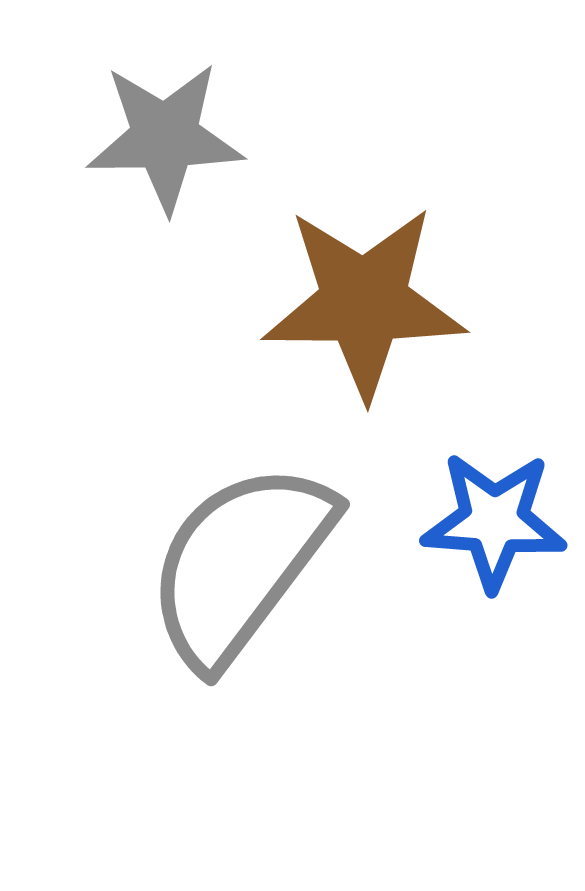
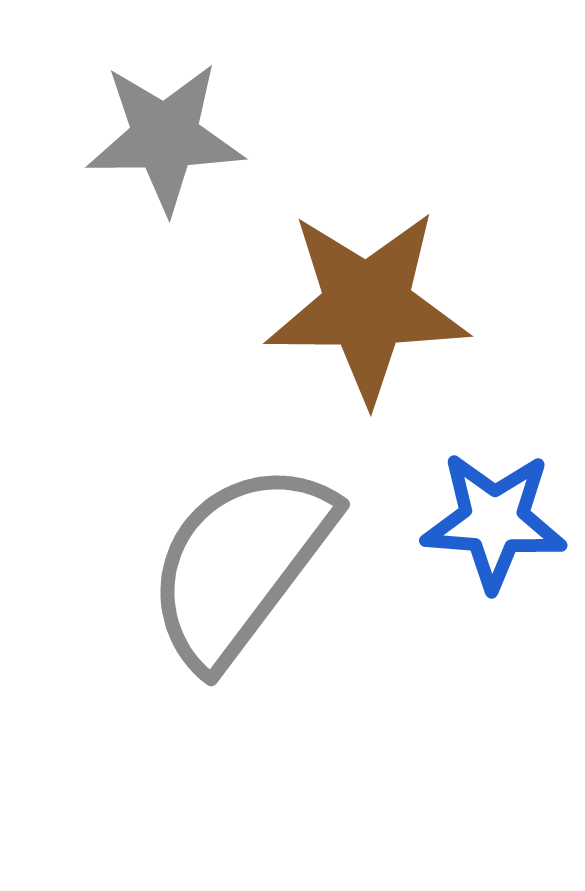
brown star: moved 3 px right, 4 px down
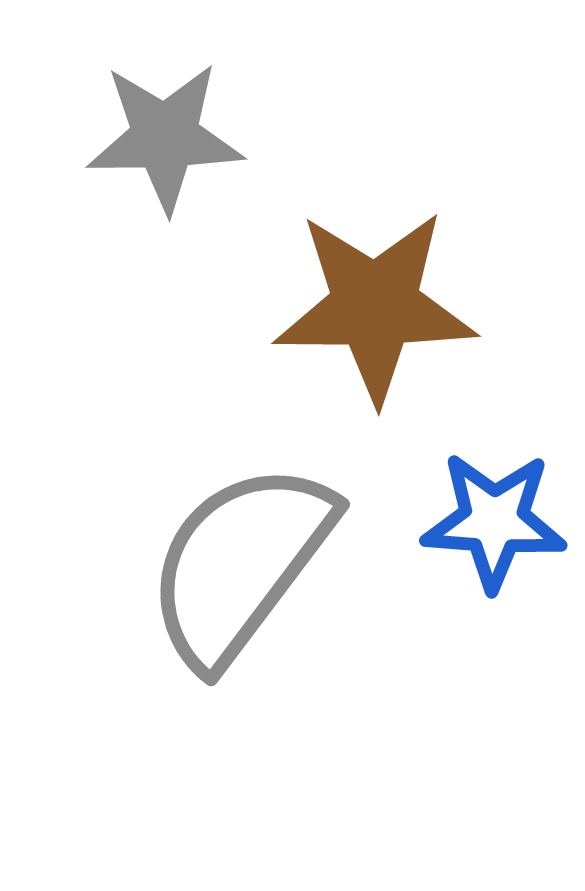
brown star: moved 8 px right
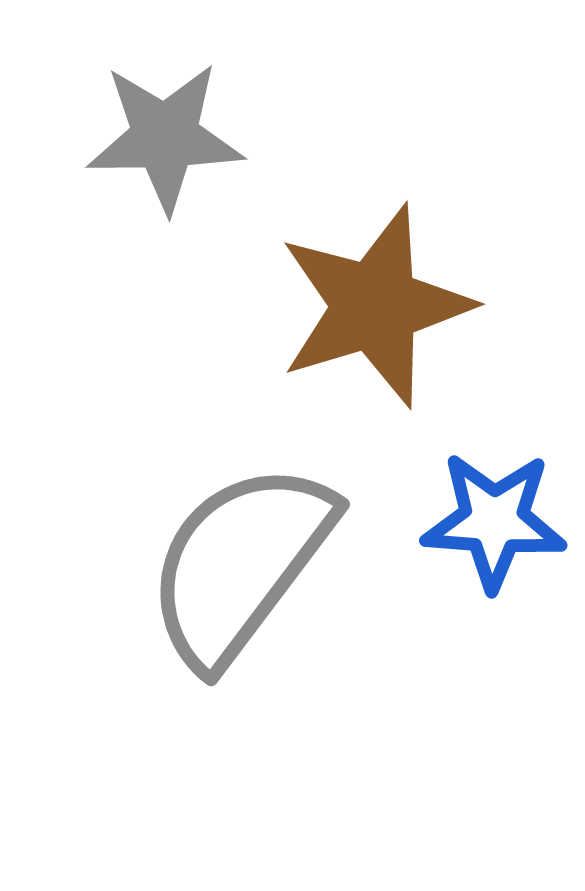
brown star: rotated 17 degrees counterclockwise
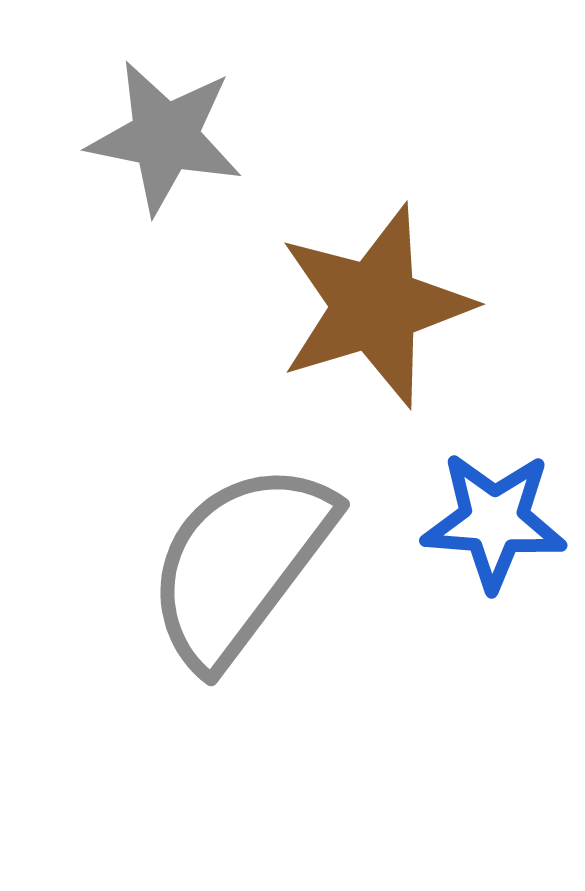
gray star: rotated 12 degrees clockwise
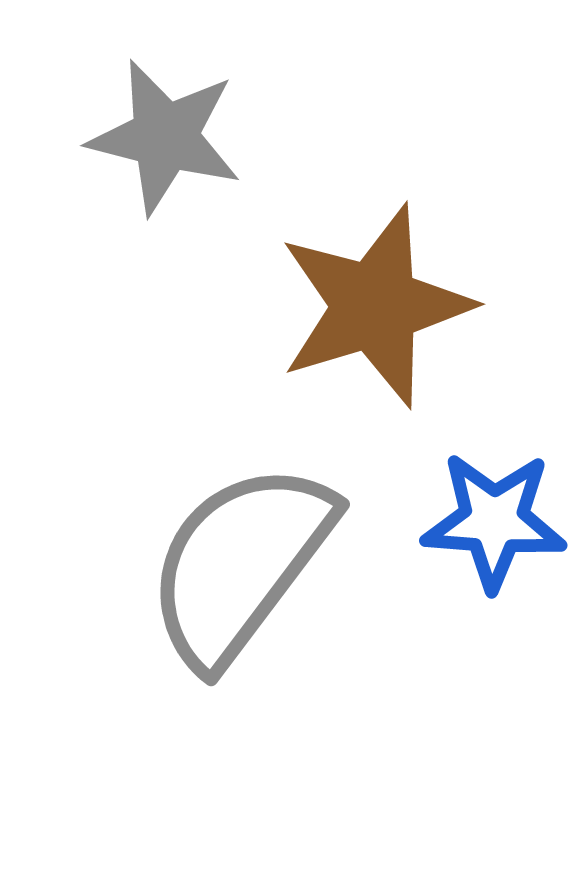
gray star: rotated 3 degrees clockwise
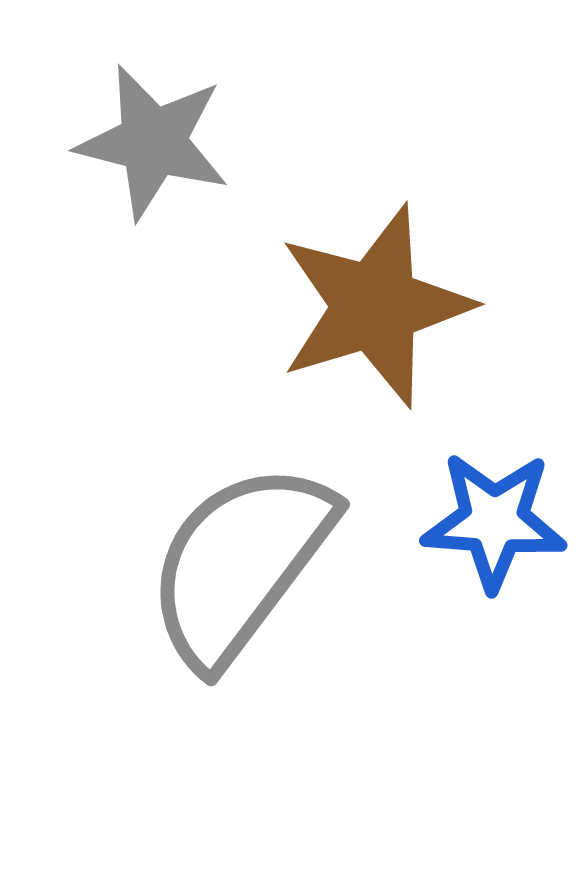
gray star: moved 12 px left, 5 px down
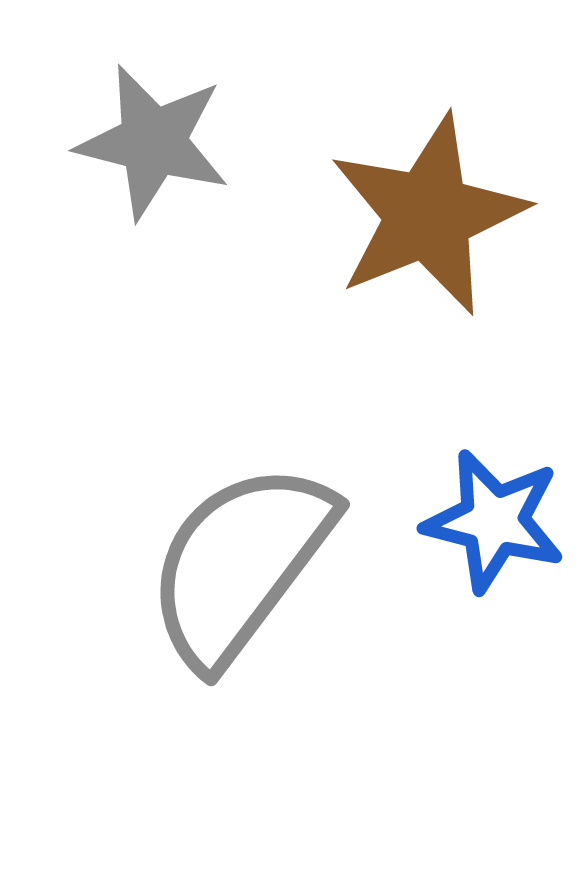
brown star: moved 53 px right, 91 px up; rotated 5 degrees counterclockwise
blue star: rotated 10 degrees clockwise
